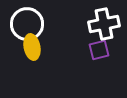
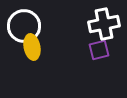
white circle: moved 3 px left, 2 px down
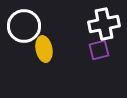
yellow ellipse: moved 12 px right, 2 px down
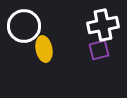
white cross: moved 1 px left, 1 px down
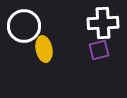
white cross: moved 2 px up; rotated 8 degrees clockwise
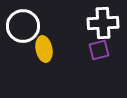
white circle: moved 1 px left
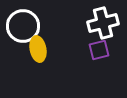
white cross: rotated 12 degrees counterclockwise
yellow ellipse: moved 6 px left
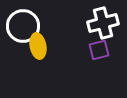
yellow ellipse: moved 3 px up
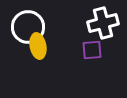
white circle: moved 5 px right, 1 px down
purple square: moved 7 px left; rotated 10 degrees clockwise
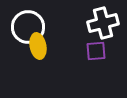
purple square: moved 4 px right, 1 px down
